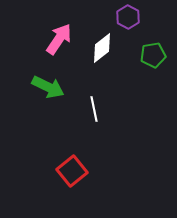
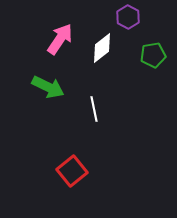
pink arrow: moved 1 px right
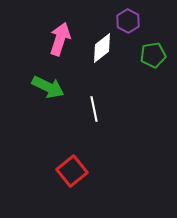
purple hexagon: moved 4 px down
pink arrow: rotated 16 degrees counterclockwise
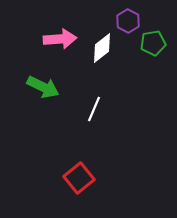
pink arrow: rotated 68 degrees clockwise
green pentagon: moved 12 px up
green arrow: moved 5 px left
white line: rotated 35 degrees clockwise
red square: moved 7 px right, 7 px down
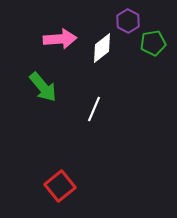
green arrow: rotated 24 degrees clockwise
red square: moved 19 px left, 8 px down
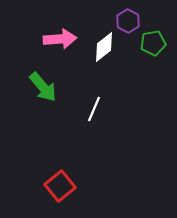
white diamond: moved 2 px right, 1 px up
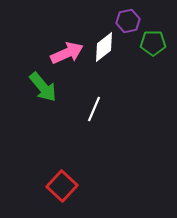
purple hexagon: rotated 20 degrees clockwise
pink arrow: moved 7 px right, 14 px down; rotated 20 degrees counterclockwise
green pentagon: rotated 10 degrees clockwise
red square: moved 2 px right; rotated 8 degrees counterclockwise
